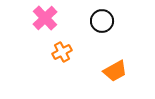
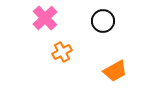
black circle: moved 1 px right
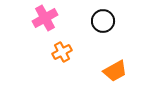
pink cross: rotated 15 degrees clockwise
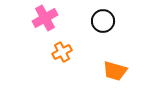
orange trapezoid: rotated 45 degrees clockwise
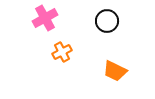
black circle: moved 4 px right
orange trapezoid: rotated 10 degrees clockwise
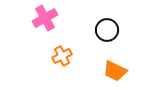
black circle: moved 9 px down
orange cross: moved 4 px down
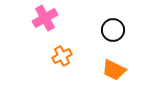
black circle: moved 6 px right
orange trapezoid: moved 1 px left, 1 px up
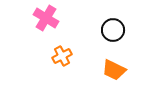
pink cross: moved 1 px right; rotated 30 degrees counterclockwise
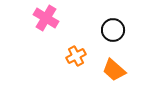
orange cross: moved 14 px right
orange trapezoid: rotated 15 degrees clockwise
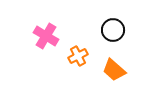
pink cross: moved 18 px down
orange cross: moved 2 px right
